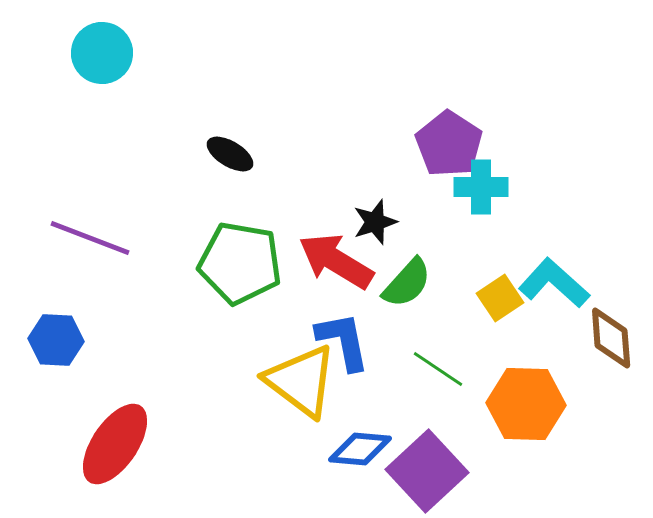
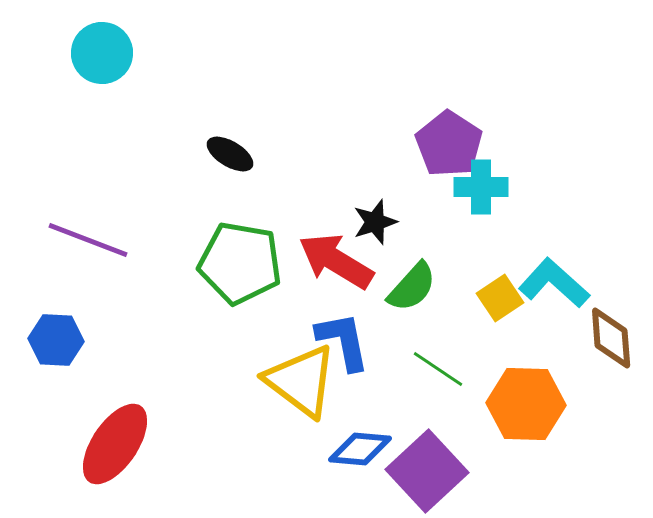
purple line: moved 2 px left, 2 px down
green semicircle: moved 5 px right, 4 px down
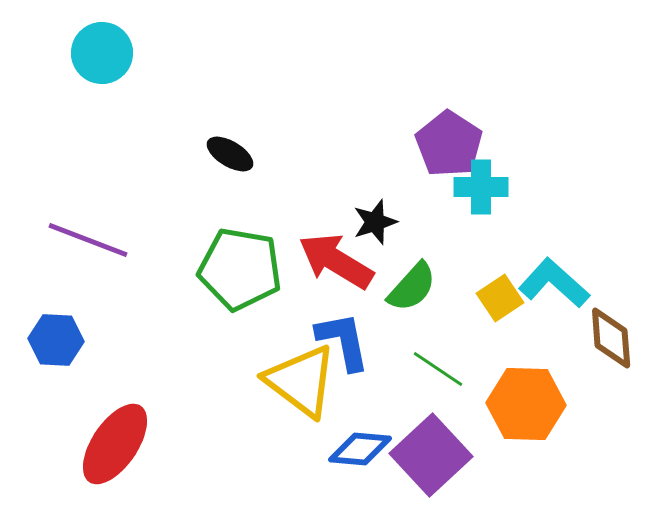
green pentagon: moved 6 px down
purple square: moved 4 px right, 16 px up
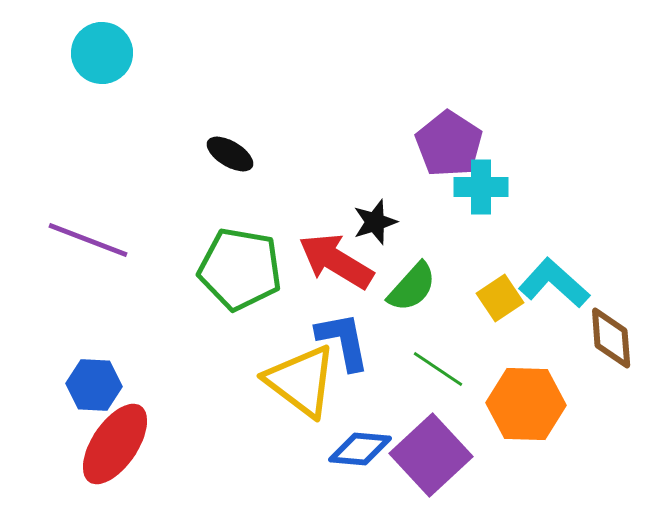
blue hexagon: moved 38 px right, 45 px down
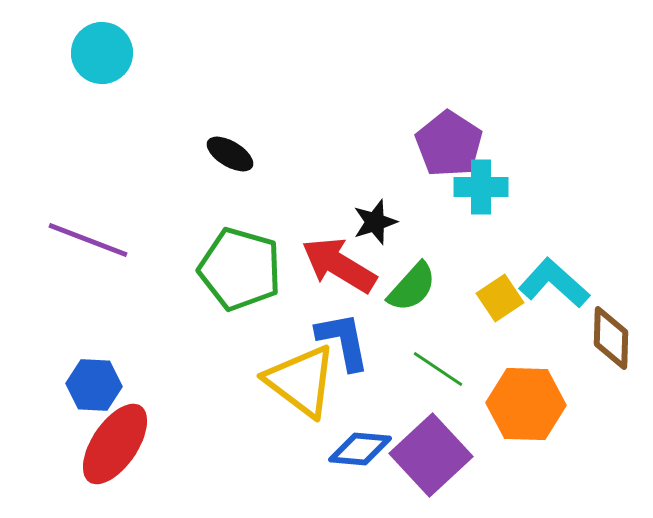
red arrow: moved 3 px right, 4 px down
green pentagon: rotated 6 degrees clockwise
brown diamond: rotated 6 degrees clockwise
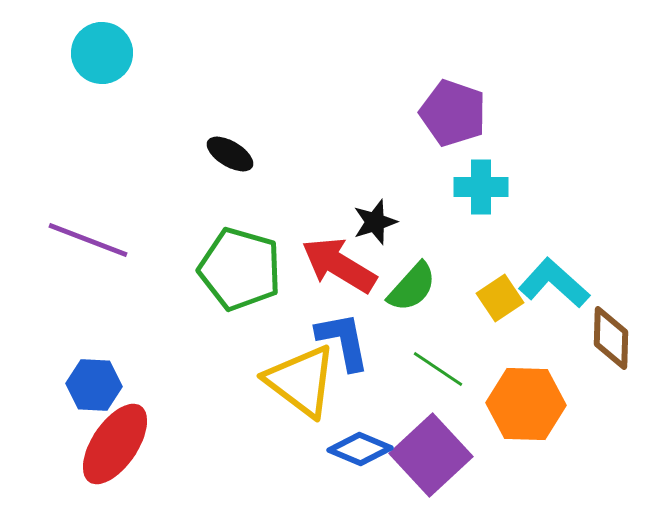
purple pentagon: moved 4 px right, 31 px up; rotated 14 degrees counterclockwise
blue diamond: rotated 18 degrees clockwise
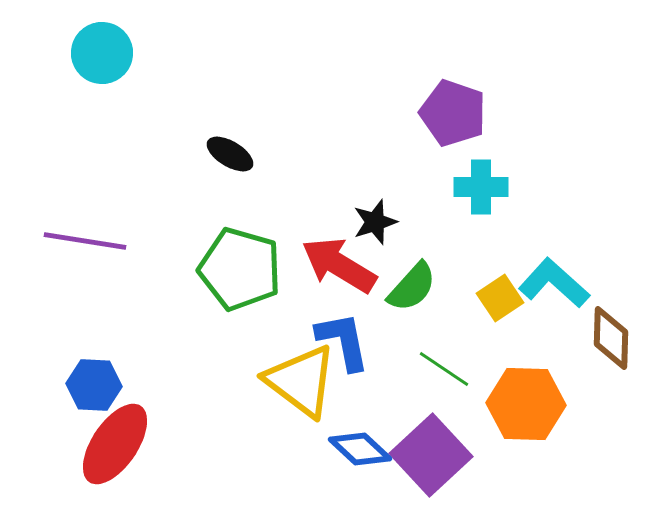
purple line: moved 3 px left, 1 px down; rotated 12 degrees counterclockwise
green line: moved 6 px right
blue diamond: rotated 20 degrees clockwise
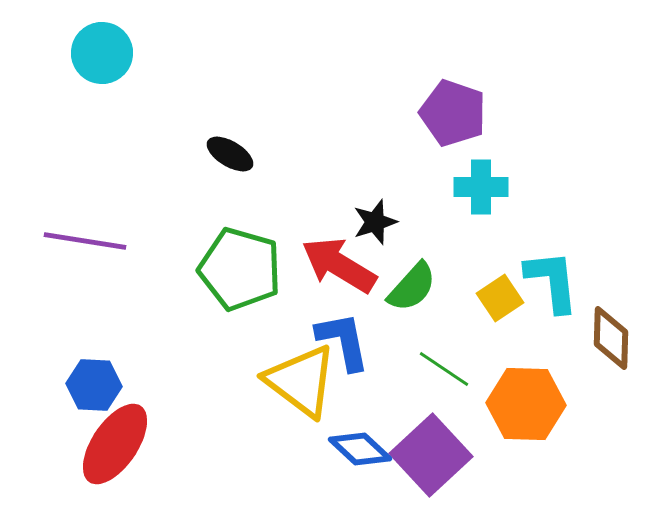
cyan L-shape: moved 2 px left, 2 px up; rotated 42 degrees clockwise
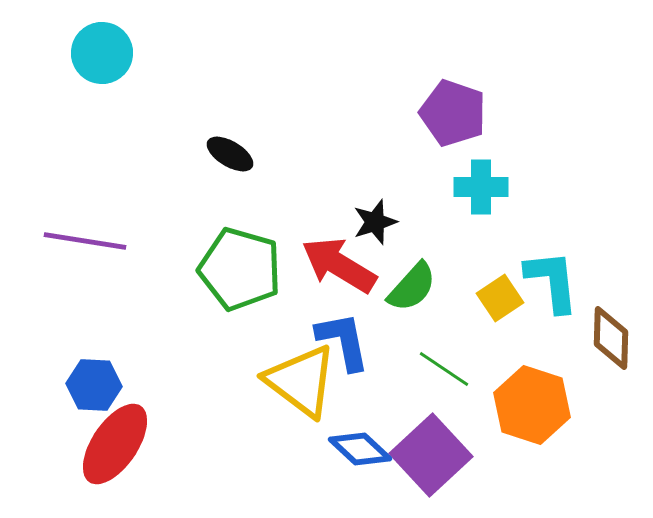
orange hexagon: moved 6 px right, 1 px down; rotated 16 degrees clockwise
